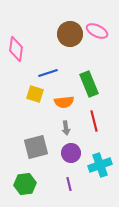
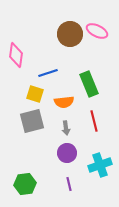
pink diamond: moved 6 px down
gray square: moved 4 px left, 26 px up
purple circle: moved 4 px left
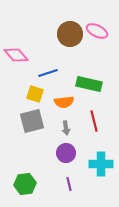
pink diamond: rotated 50 degrees counterclockwise
green rectangle: rotated 55 degrees counterclockwise
purple circle: moved 1 px left
cyan cross: moved 1 px right, 1 px up; rotated 20 degrees clockwise
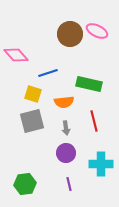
yellow square: moved 2 px left
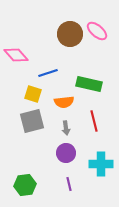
pink ellipse: rotated 15 degrees clockwise
green hexagon: moved 1 px down
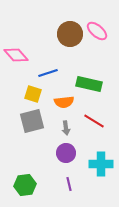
red line: rotated 45 degrees counterclockwise
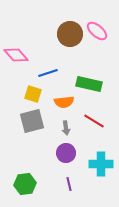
green hexagon: moved 1 px up
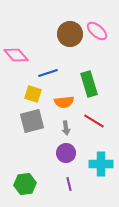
green rectangle: rotated 60 degrees clockwise
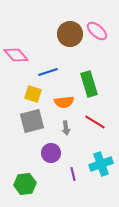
blue line: moved 1 px up
red line: moved 1 px right, 1 px down
purple circle: moved 15 px left
cyan cross: rotated 20 degrees counterclockwise
purple line: moved 4 px right, 10 px up
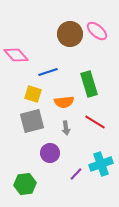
purple circle: moved 1 px left
purple line: moved 3 px right; rotated 56 degrees clockwise
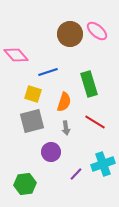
orange semicircle: rotated 66 degrees counterclockwise
purple circle: moved 1 px right, 1 px up
cyan cross: moved 2 px right
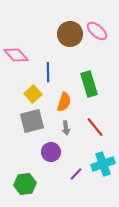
blue line: rotated 72 degrees counterclockwise
yellow square: rotated 30 degrees clockwise
red line: moved 5 px down; rotated 20 degrees clockwise
